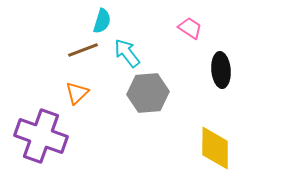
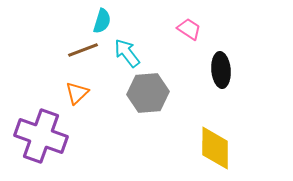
pink trapezoid: moved 1 px left, 1 px down
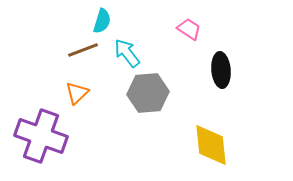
yellow diamond: moved 4 px left, 3 px up; rotated 6 degrees counterclockwise
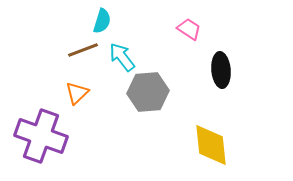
cyan arrow: moved 5 px left, 4 px down
gray hexagon: moved 1 px up
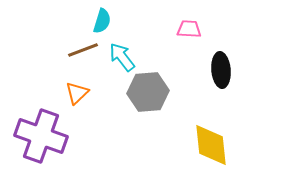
pink trapezoid: rotated 30 degrees counterclockwise
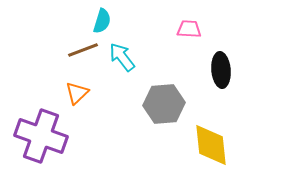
gray hexagon: moved 16 px right, 12 px down
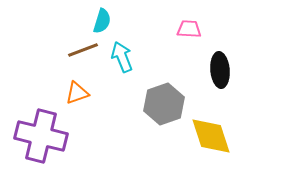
cyan arrow: rotated 16 degrees clockwise
black ellipse: moved 1 px left
orange triangle: rotated 25 degrees clockwise
gray hexagon: rotated 15 degrees counterclockwise
purple cross: rotated 6 degrees counterclockwise
yellow diamond: moved 9 px up; rotated 12 degrees counterclockwise
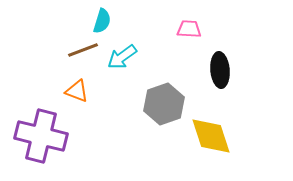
cyan arrow: rotated 104 degrees counterclockwise
orange triangle: moved 2 px up; rotated 40 degrees clockwise
